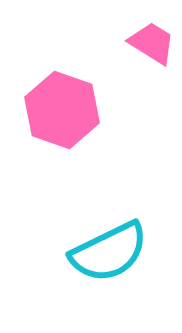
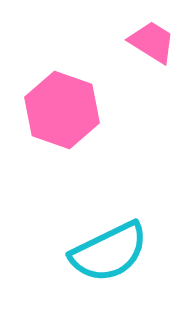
pink trapezoid: moved 1 px up
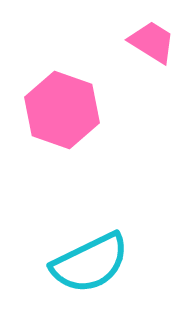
cyan semicircle: moved 19 px left, 11 px down
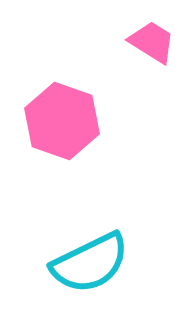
pink hexagon: moved 11 px down
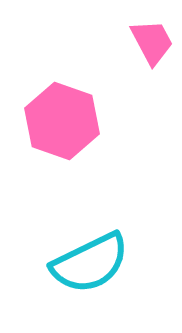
pink trapezoid: rotated 30 degrees clockwise
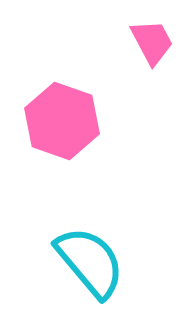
cyan semicircle: moved 1 px up; rotated 104 degrees counterclockwise
